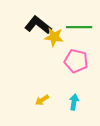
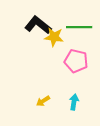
yellow arrow: moved 1 px right, 1 px down
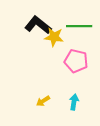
green line: moved 1 px up
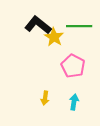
yellow star: rotated 24 degrees clockwise
pink pentagon: moved 3 px left, 5 px down; rotated 15 degrees clockwise
yellow arrow: moved 2 px right, 3 px up; rotated 48 degrees counterclockwise
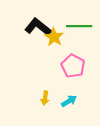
black L-shape: moved 2 px down
cyan arrow: moved 5 px left, 1 px up; rotated 49 degrees clockwise
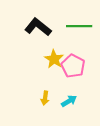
yellow star: moved 22 px down
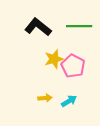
yellow star: rotated 24 degrees clockwise
yellow arrow: rotated 104 degrees counterclockwise
